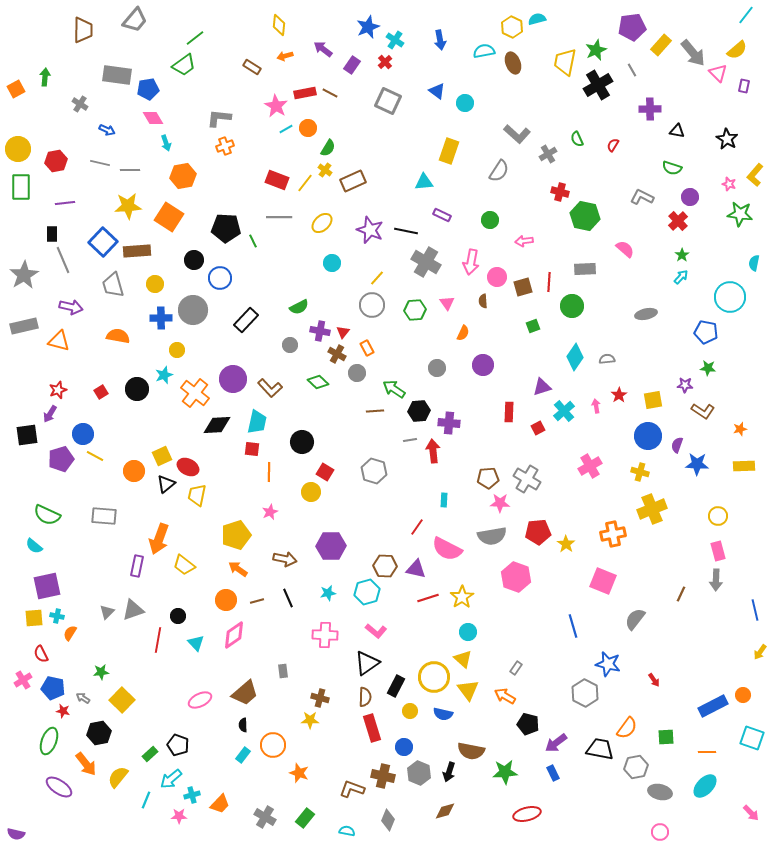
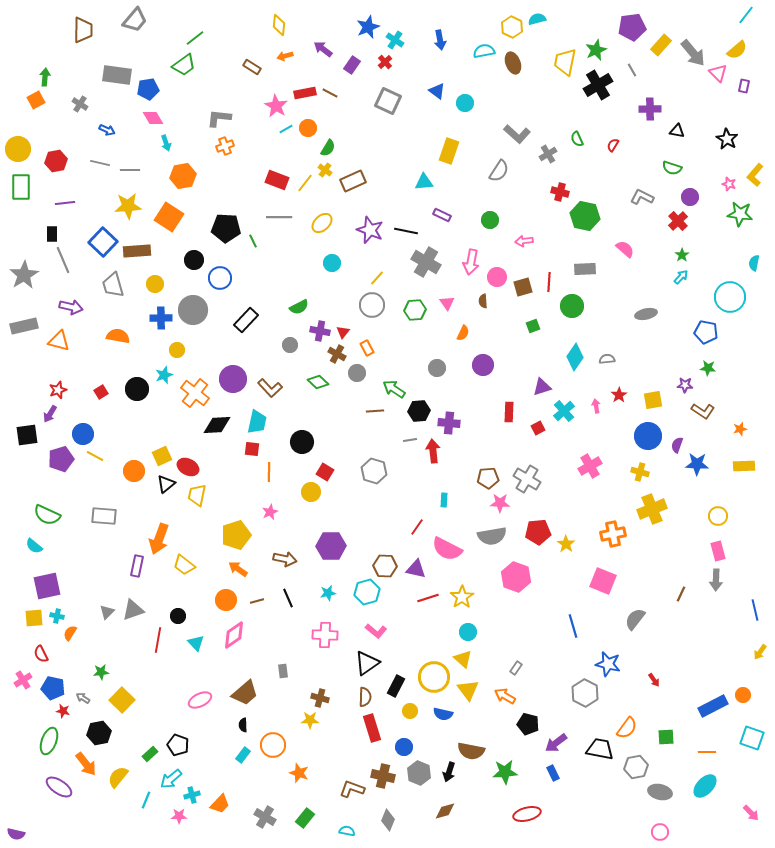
orange square at (16, 89): moved 20 px right, 11 px down
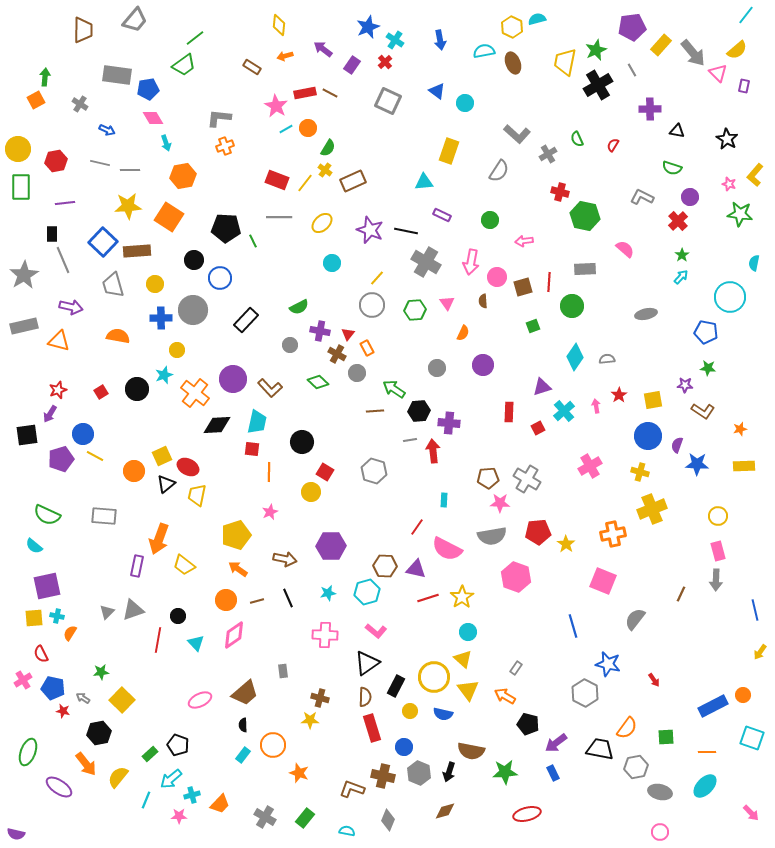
red triangle at (343, 332): moved 5 px right, 2 px down
green ellipse at (49, 741): moved 21 px left, 11 px down
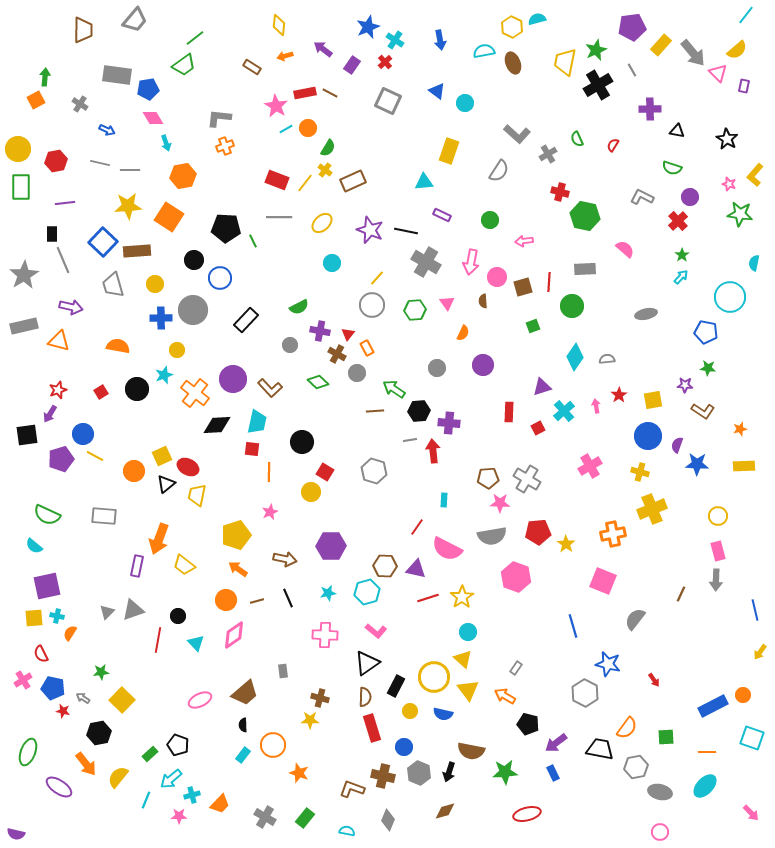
orange semicircle at (118, 336): moved 10 px down
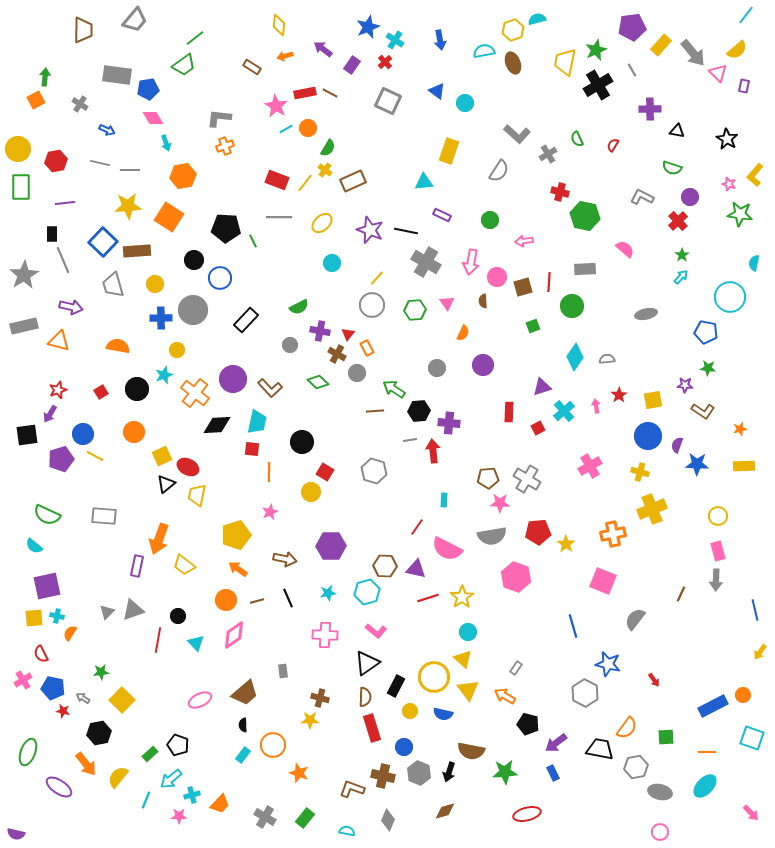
yellow hexagon at (512, 27): moved 1 px right, 3 px down; rotated 15 degrees clockwise
orange circle at (134, 471): moved 39 px up
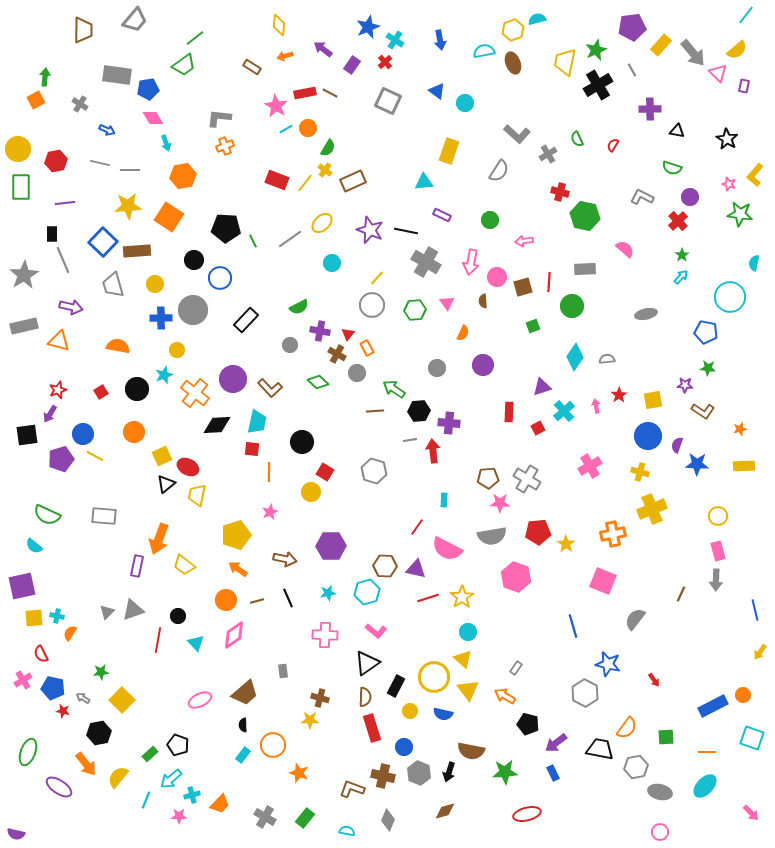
gray line at (279, 217): moved 11 px right, 22 px down; rotated 35 degrees counterclockwise
purple square at (47, 586): moved 25 px left
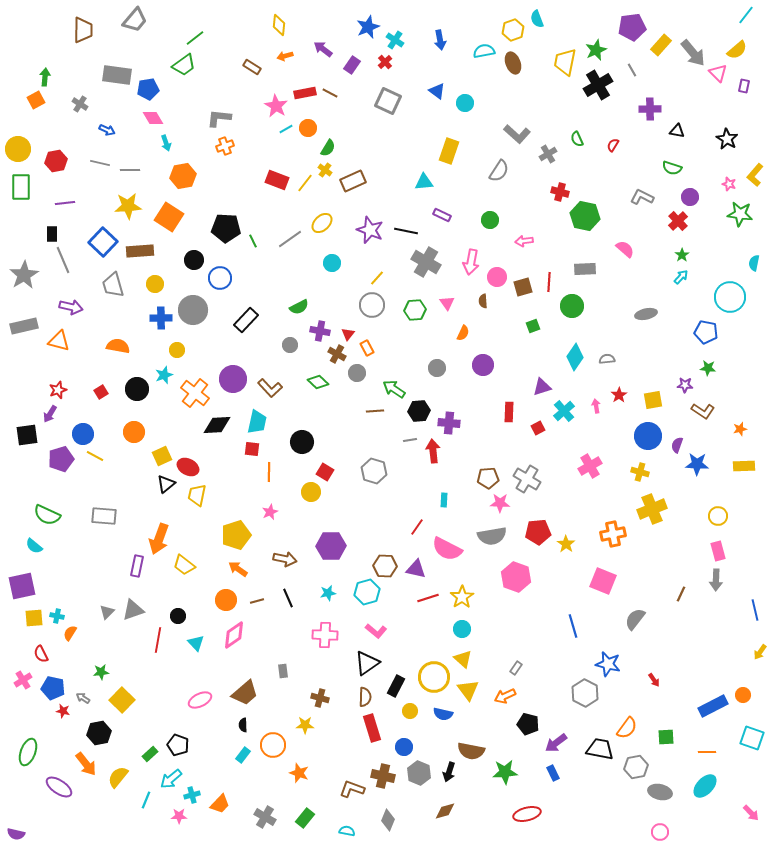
cyan semicircle at (537, 19): rotated 96 degrees counterclockwise
brown rectangle at (137, 251): moved 3 px right
cyan circle at (468, 632): moved 6 px left, 3 px up
orange arrow at (505, 696): rotated 55 degrees counterclockwise
yellow star at (310, 720): moved 5 px left, 5 px down
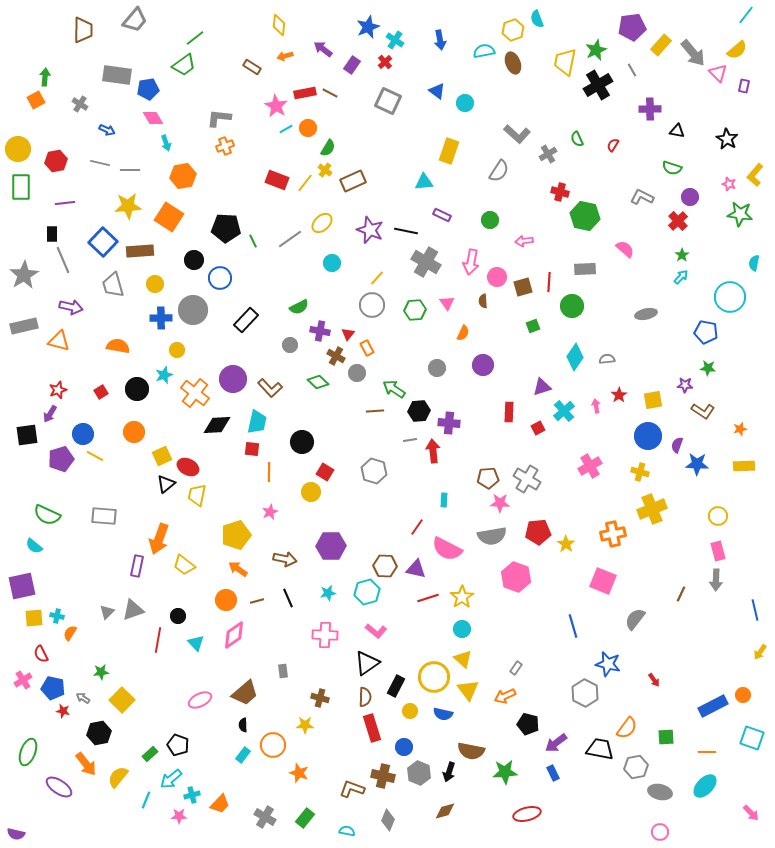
brown cross at (337, 354): moved 1 px left, 2 px down
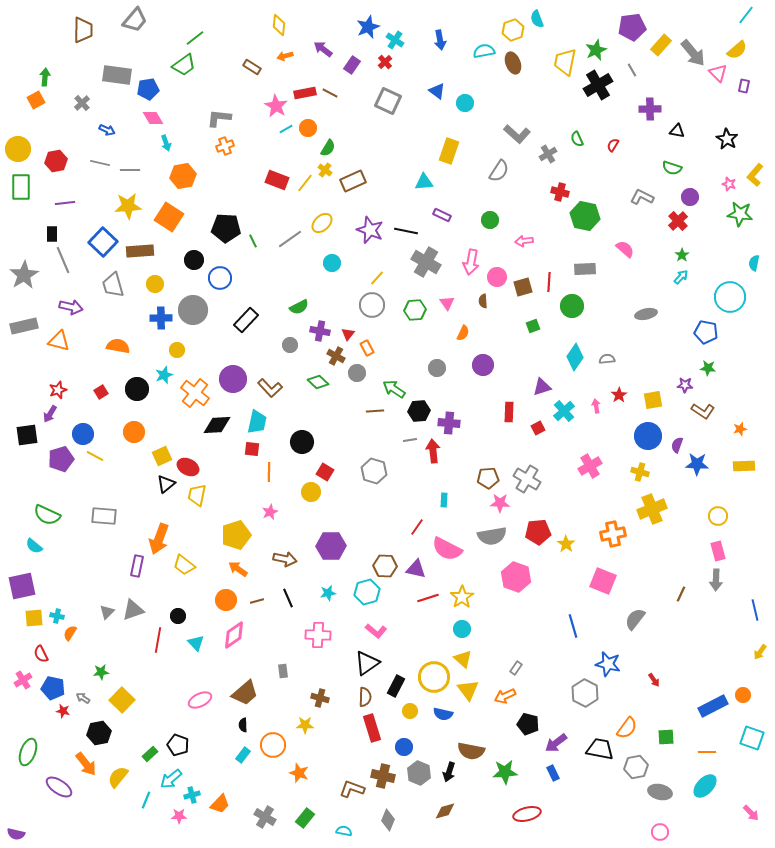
gray cross at (80, 104): moved 2 px right, 1 px up; rotated 14 degrees clockwise
pink cross at (325, 635): moved 7 px left
cyan semicircle at (347, 831): moved 3 px left
